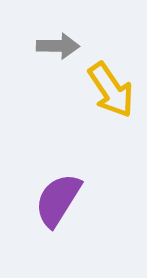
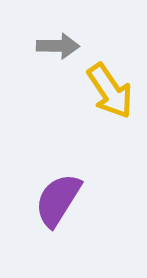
yellow arrow: moved 1 px left, 1 px down
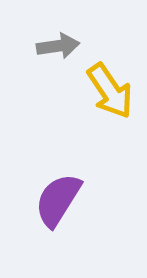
gray arrow: rotated 9 degrees counterclockwise
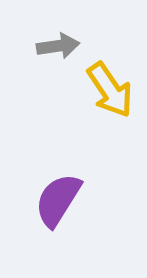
yellow arrow: moved 1 px up
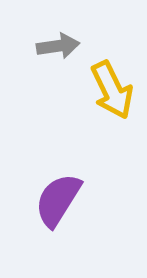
yellow arrow: moved 2 px right; rotated 8 degrees clockwise
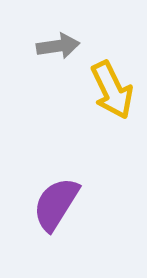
purple semicircle: moved 2 px left, 4 px down
